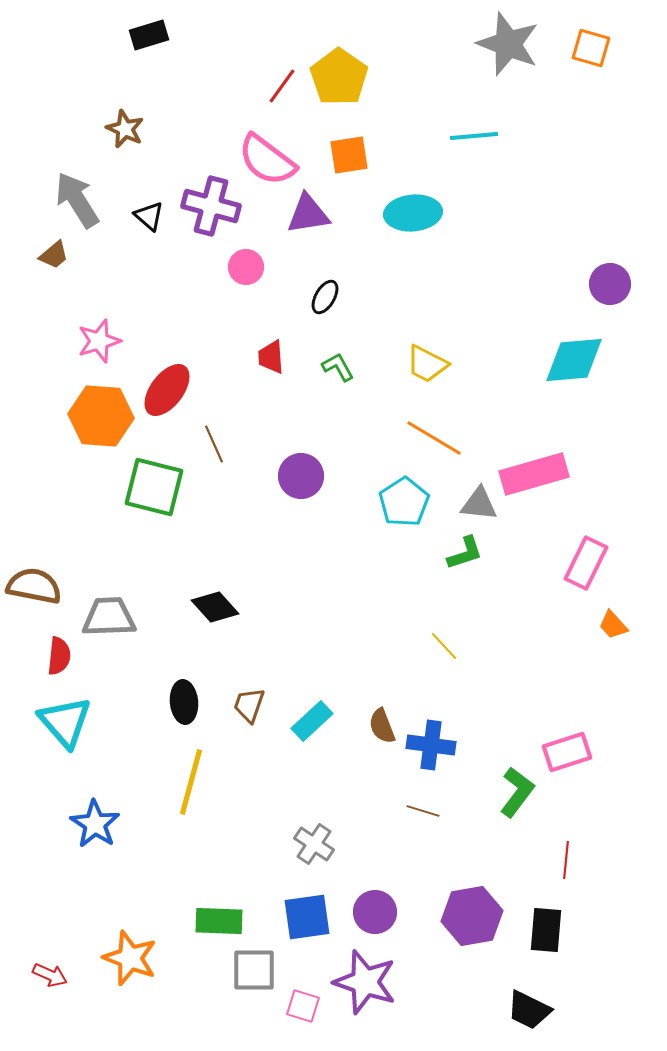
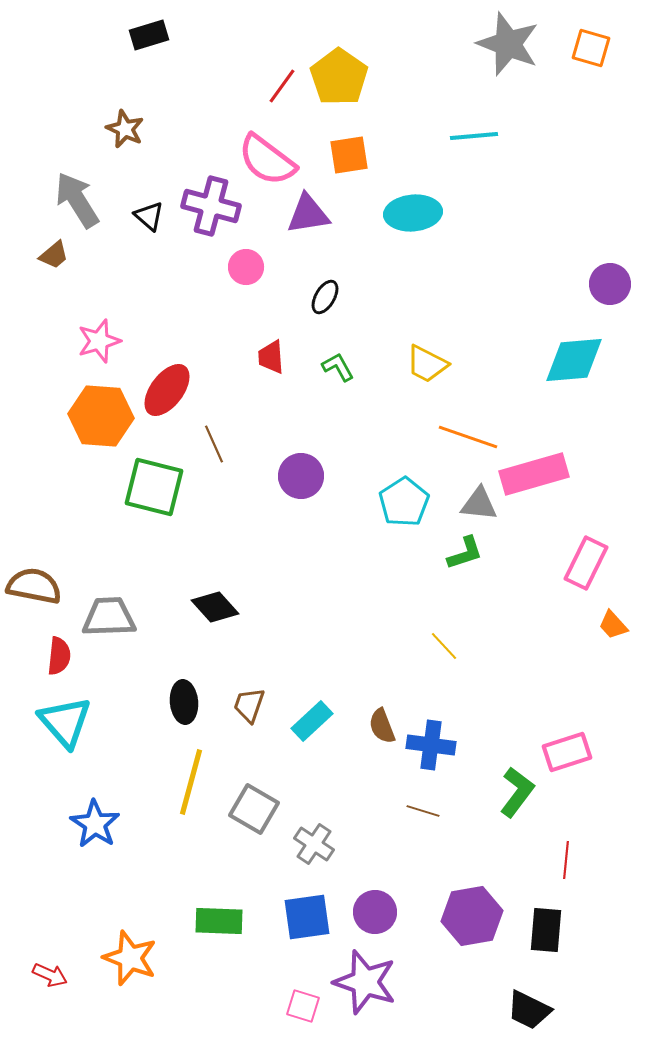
orange line at (434, 438): moved 34 px right, 1 px up; rotated 12 degrees counterclockwise
gray square at (254, 970): moved 161 px up; rotated 30 degrees clockwise
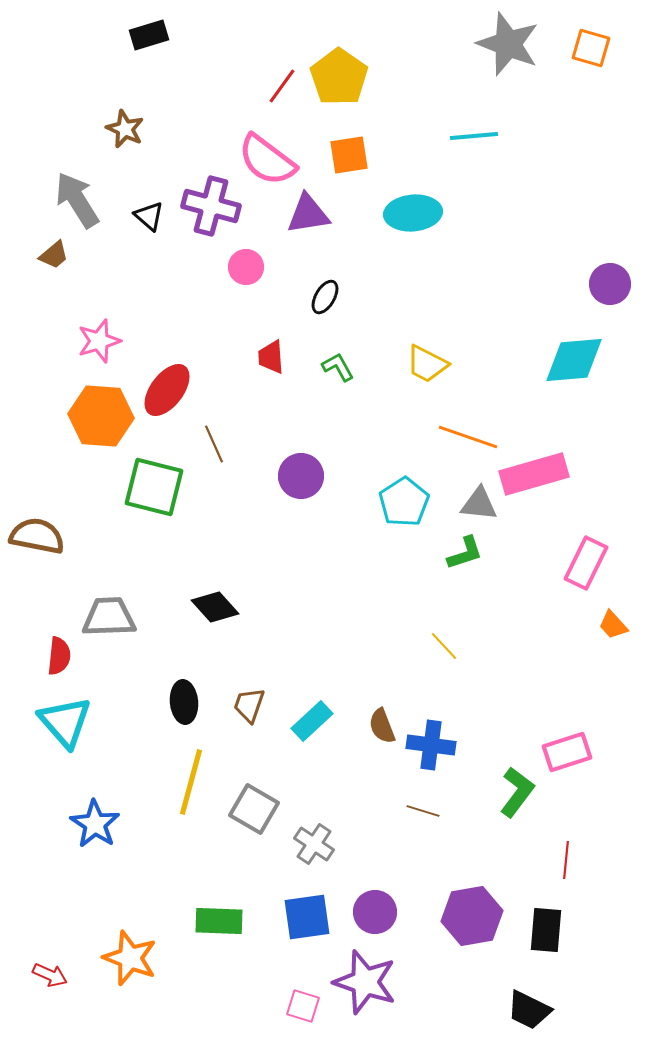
brown semicircle at (34, 586): moved 3 px right, 50 px up
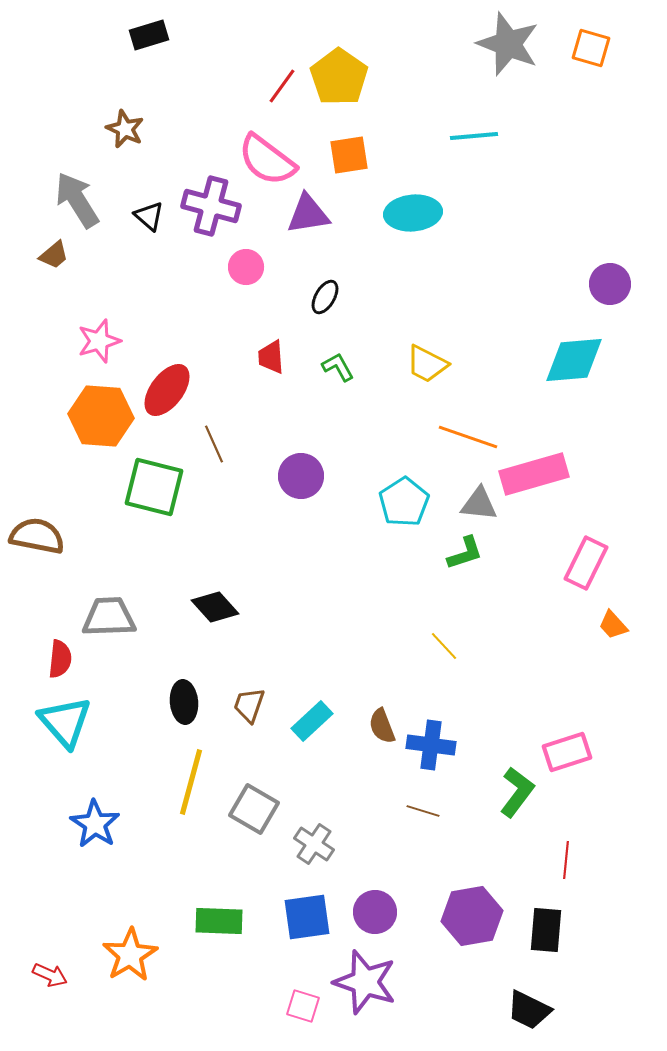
red semicircle at (59, 656): moved 1 px right, 3 px down
orange star at (130, 958): moved 3 px up; rotated 20 degrees clockwise
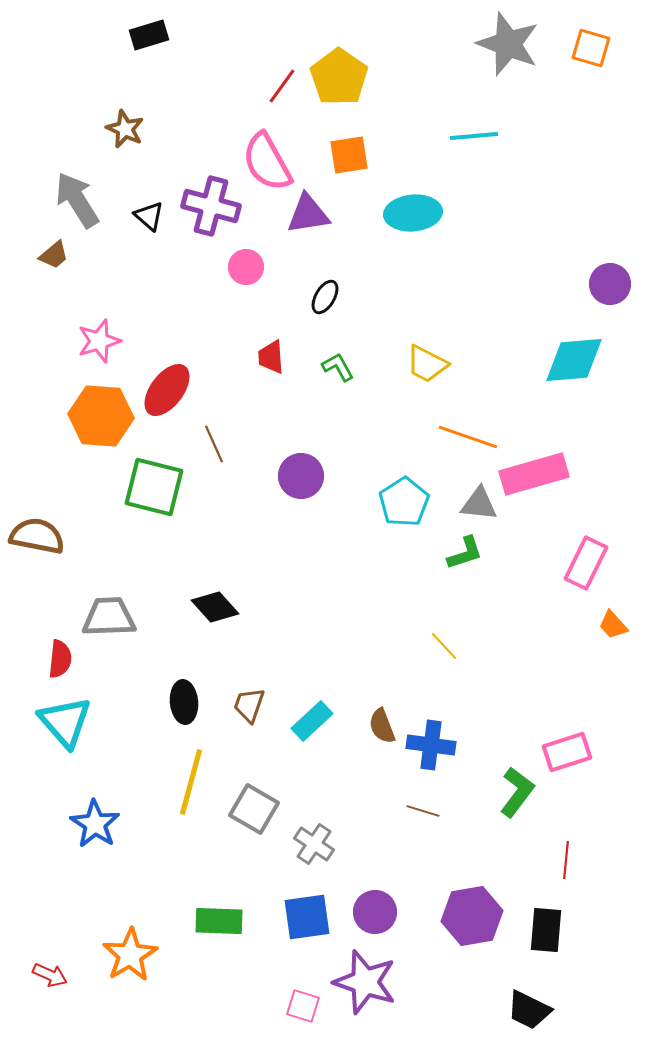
pink semicircle at (267, 160): moved 2 px down; rotated 24 degrees clockwise
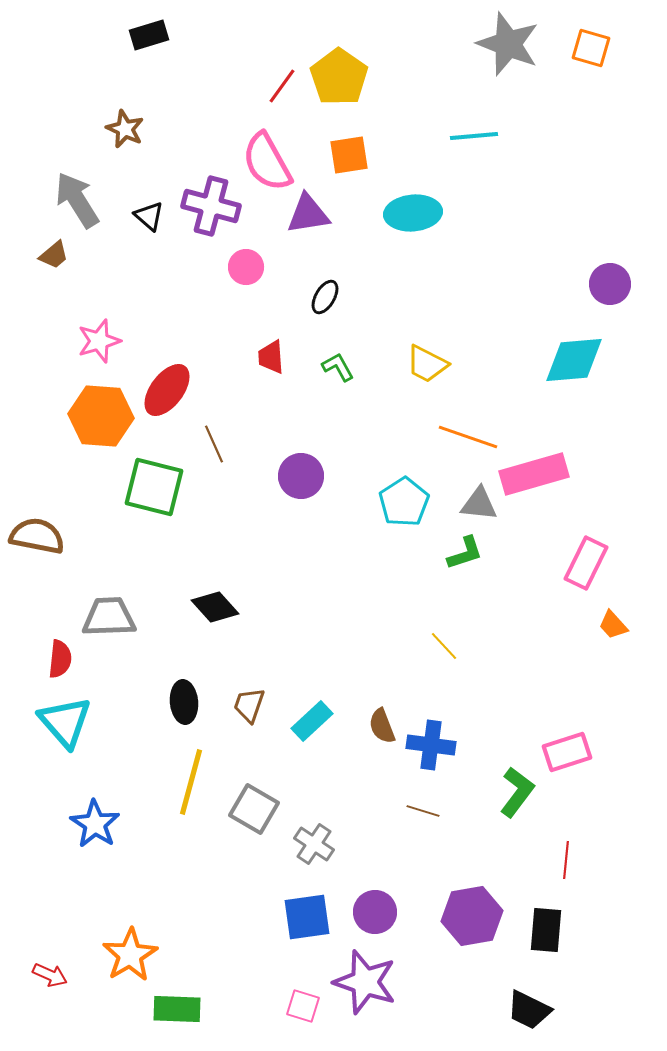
green rectangle at (219, 921): moved 42 px left, 88 px down
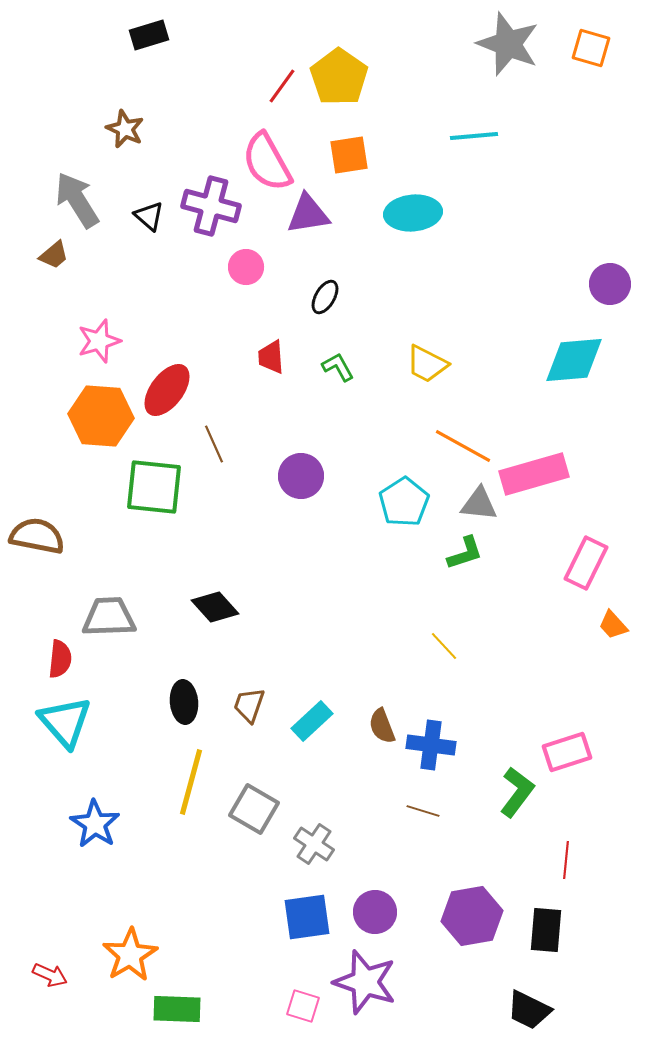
orange line at (468, 437): moved 5 px left, 9 px down; rotated 10 degrees clockwise
green square at (154, 487): rotated 8 degrees counterclockwise
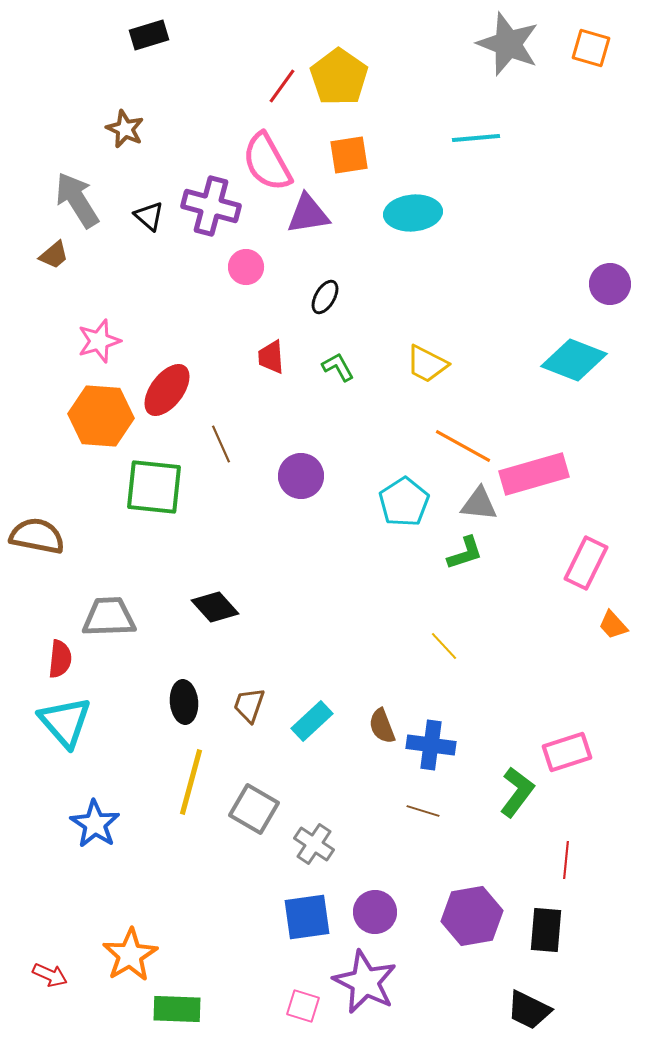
cyan line at (474, 136): moved 2 px right, 2 px down
cyan diamond at (574, 360): rotated 26 degrees clockwise
brown line at (214, 444): moved 7 px right
purple star at (365, 982): rotated 8 degrees clockwise
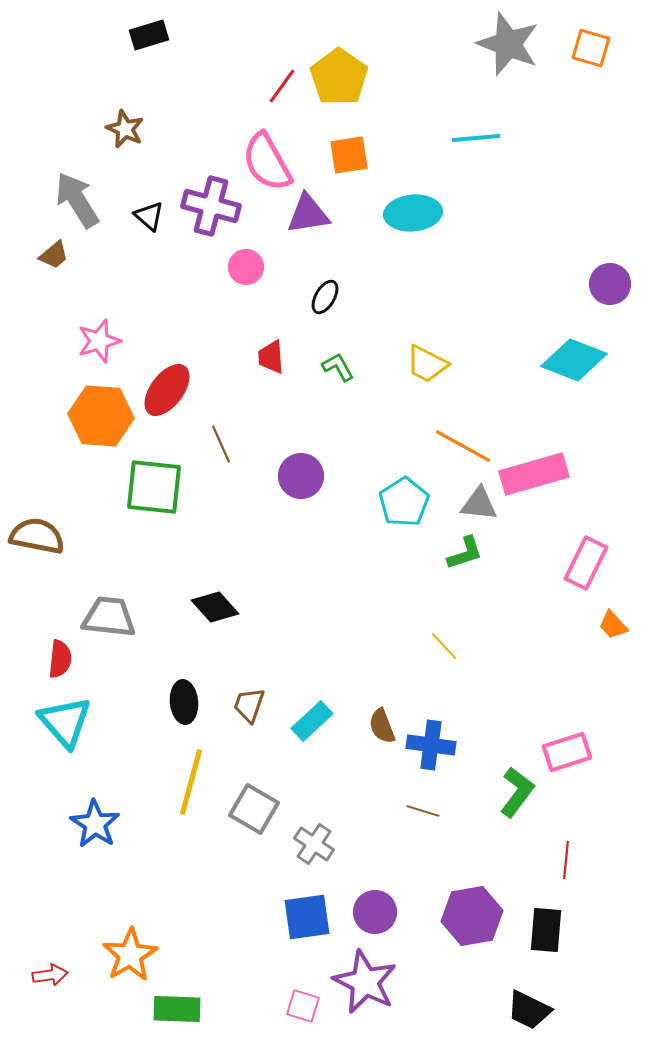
gray trapezoid at (109, 617): rotated 8 degrees clockwise
red arrow at (50, 975): rotated 32 degrees counterclockwise
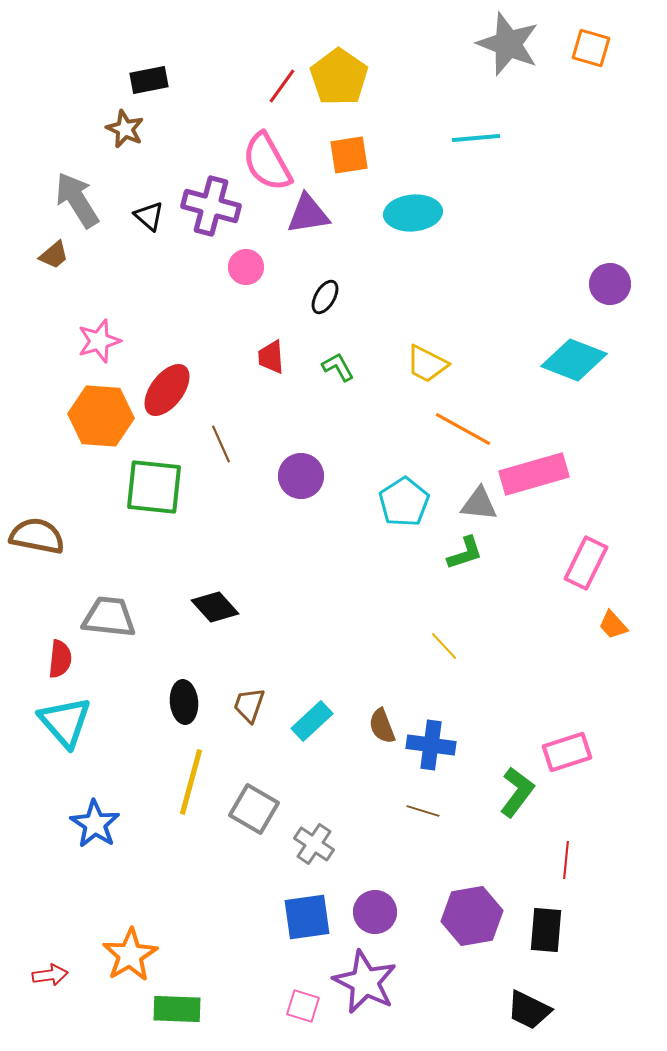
black rectangle at (149, 35): moved 45 px down; rotated 6 degrees clockwise
orange line at (463, 446): moved 17 px up
